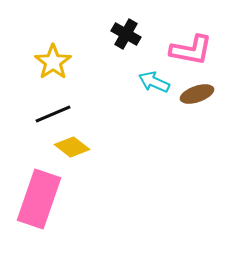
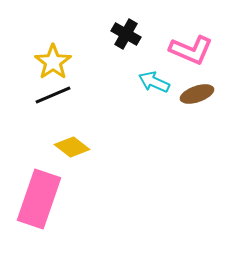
pink L-shape: rotated 12 degrees clockwise
black line: moved 19 px up
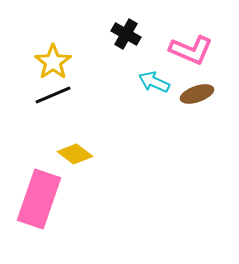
yellow diamond: moved 3 px right, 7 px down
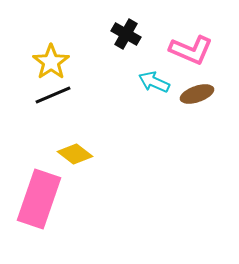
yellow star: moved 2 px left
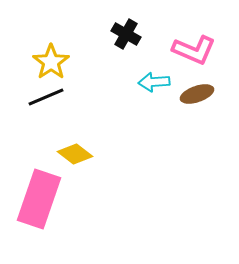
pink L-shape: moved 3 px right
cyan arrow: rotated 28 degrees counterclockwise
black line: moved 7 px left, 2 px down
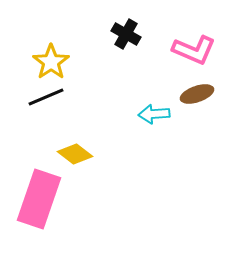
cyan arrow: moved 32 px down
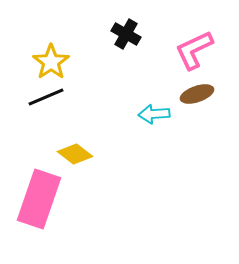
pink L-shape: rotated 132 degrees clockwise
